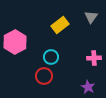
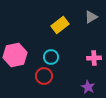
gray triangle: rotated 24 degrees clockwise
pink hexagon: moved 13 px down; rotated 15 degrees clockwise
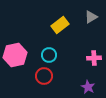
cyan circle: moved 2 px left, 2 px up
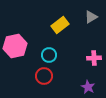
pink hexagon: moved 9 px up
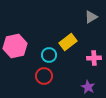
yellow rectangle: moved 8 px right, 17 px down
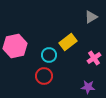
pink cross: rotated 32 degrees counterclockwise
purple star: rotated 24 degrees counterclockwise
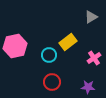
red circle: moved 8 px right, 6 px down
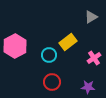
pink hexagon: rotated 15 degrees counterclockwise
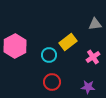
gray triangle: moved 4 px right, 7 px down; rotated 24 degrees clockwise
pink cross: moved 1 px left, 1 px up
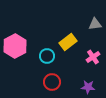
cyan circle: moved 2 px left, 1 px down
